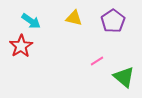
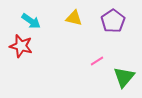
red star: rotated 25 degrees counterclockwise
green triangle: rotated 30 degrees clockwise
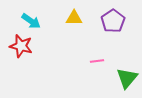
yellow triangle: rotated 12 degrees counterclockwise
pink line: rotated 24 degrees clockwise
green triangle: moved 3 px right, 1 px down
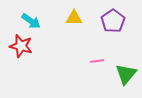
green triangle: moved 1 px left, 4 px up
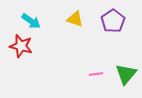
yellow triangle: moved 1 px right, 1 px down; rotated 18 degrees clockwise
pink line: moved 1 px left, 13 px down
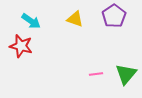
purple pentagon: moved 1 px right, 5 px up
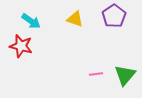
green triangle: moved 1 px left, 1 px down
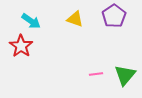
red star: rotated 20 degrees clockwise
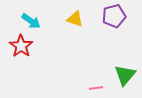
purple pentagon: rotated 20 degrees clockwise
pink line: moved 14 px down
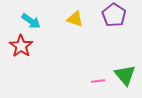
purple pentagon: moved 1 px up; rotated 25 degrees counterclockwise
green triangle: rotated 20 degrees counterclockwise
pink line: moved 2 px right, 7 px up
